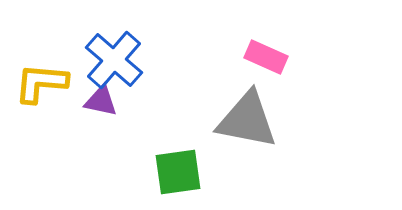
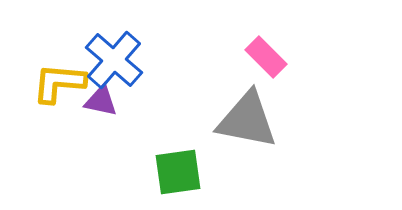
pink rectangle: rotated 21 degrees clockwise
yellow L-shape: moved 18 px right
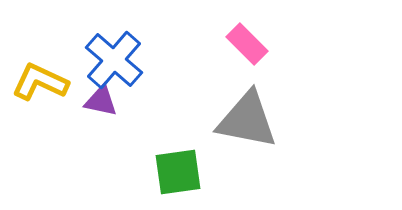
pink rectangle: moved 19 px left, 13 px up
yellow L-shape: moved 19 px left, 1 px up; rotated 20 degrees clockwise
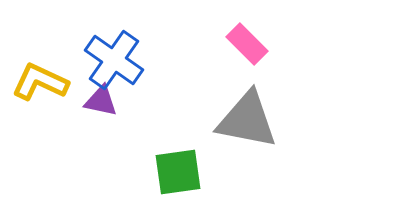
blue cross: rotated 6 degrees counterclockwise
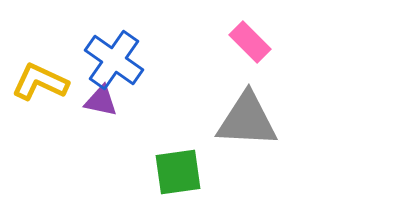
pink rectangle: moved 3 px right, 2 px up
gray triangle: rotated 8 degrees counterclockwise
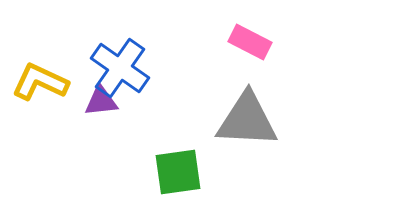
pink rectangle: rotated 18 degrees counterclockwise
blue cross: moved 6 px right, 8 px down
purple triangle: rotated 18 degrees counterclockwise
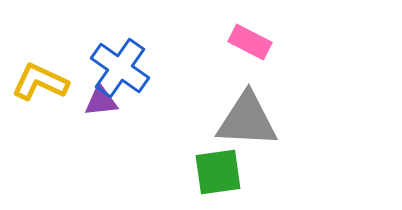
green square: moved 40 px right
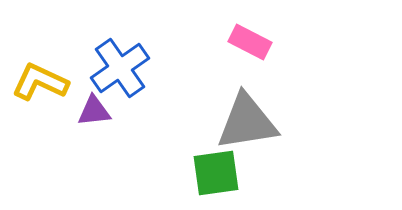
blue cross: rotated 20 degrees clockwise
purple triangle: moved 7 px left, 10 px down
gray triangle: moved 2 px down; rotated 12 degrees counterclockwise
green square: moved 2 px left, 1 px down
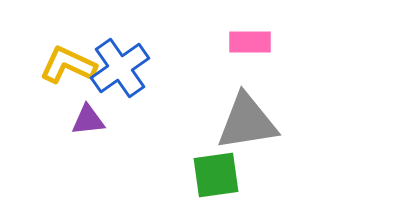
pink rectangle: rotated 27 degrees counterclockwise
yellow L-shape: moved 28 px right, 17 px up
purple triangle: moved 6 px left, 9 px down
green square: moved 2 px down
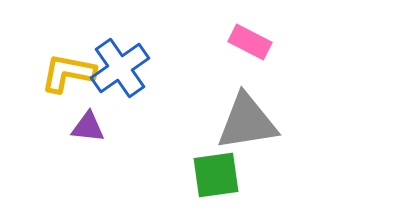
pink rectangle: rotated 27 degrees clockwise
yellow L-shape: moved 8 px down; rotated 14 degrees counterclockwise
purple triangle: moved 7 px down; rotated 12 degrees clockwise
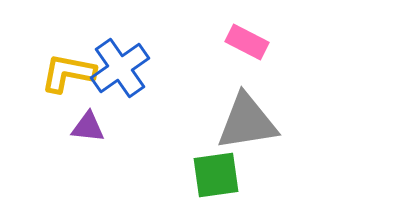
pink rectangle: moved 3 px left
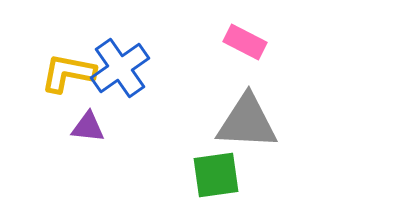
pink rectangle: moved 2 px left
gray triangle: rotated 12 degrees clockwise
